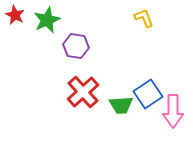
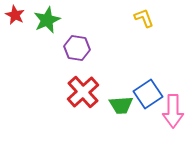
purple hexagon: moved 1 px right, 2 px down
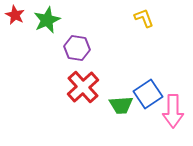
red cross: moved 5 px up
